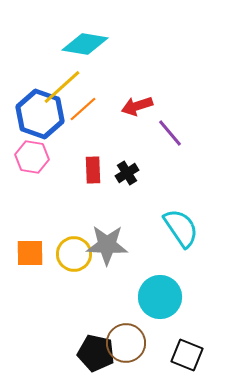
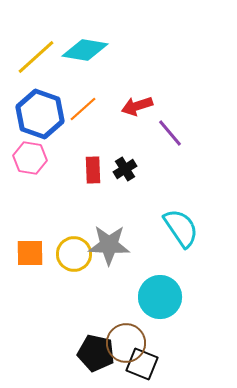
cyan diamond: moved 6 px down
yellow line: moved 26 px left, 30 px up
pink hexagon: moved 2 px left, 1 px down
black cross: moved 2 px left, 4 px up
gray star: moved 2 px right
black square: moved 45 px left, 9 px down
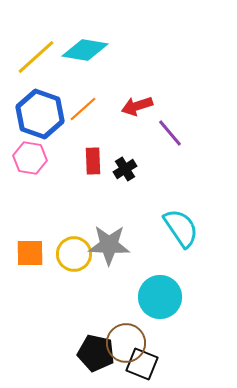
red rectangle: moved 9 px up
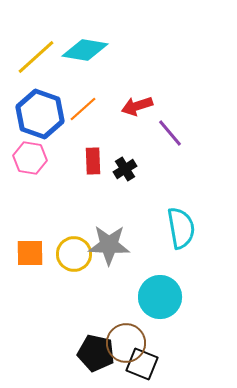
cyan semicircle: rotated 24 degrees clockwise
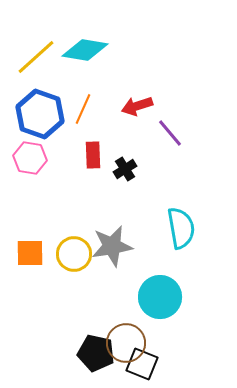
orange line: rotated 24 degrees counterclockwise
red rectangle: moved 6 px up
gray star: moved 3 px right, 1 px down; rotated 12 degrees counterclockwise
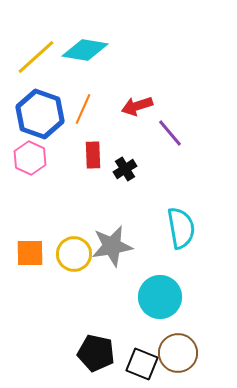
pink hexagon: rotated 16 degrees clockwise
brown circle: moved 52 px right, 10 px down
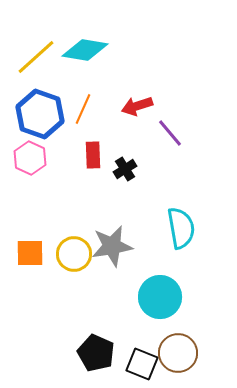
black pentagon: rotated 12 degrees clockwise
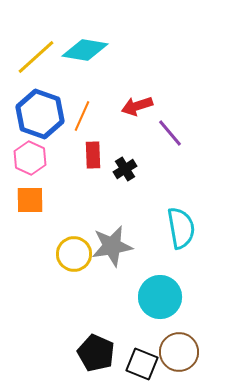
orange line: moved 1 px left, 7 px down
orange square: moved 53 px up
brown circle: moved 1 px right, 1 px up
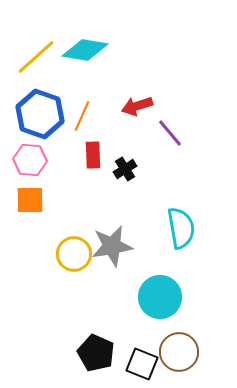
pink hexagon: moved 2 px down; rotated 20 degrees counterclockwise
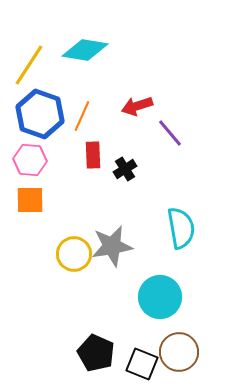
yellow line: moved 7 px left, 8 px down; rotated 15 degrees counterclockwise
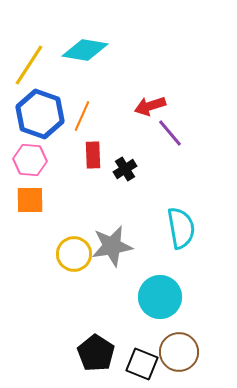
red arrow: moved 13 px right
black pentagon: rotated 9 degrees clockwise
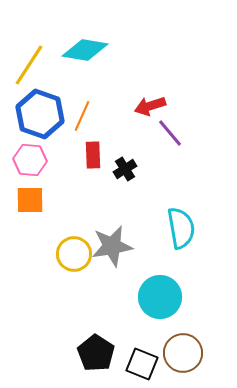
brown circle: moved 4 px right, 1 px down
